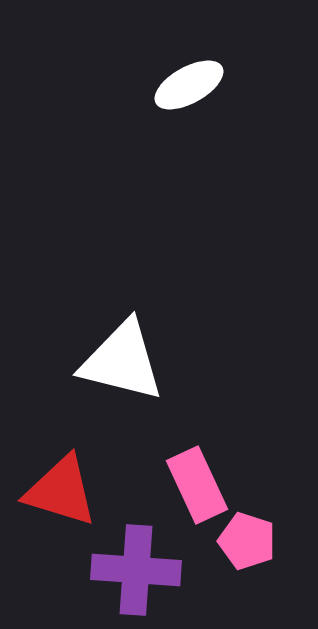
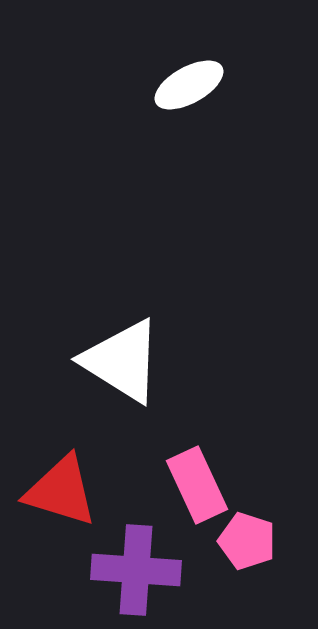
white triangle: rotated 18 degrees clockwise
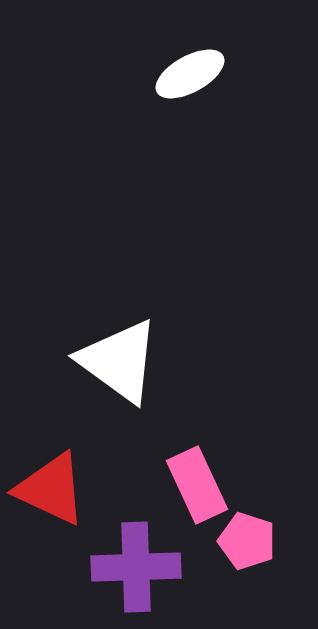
white ellipse: moved 1 px right, 11 px up
white triangle: moved 3 px left; rotated 4 degrees clockwise
red triangle: moved 10 px left, 2 px up; rotated 8 degrees clockwise
purple cross: moved 3 px up; rotated 6 degrees counterclockwise
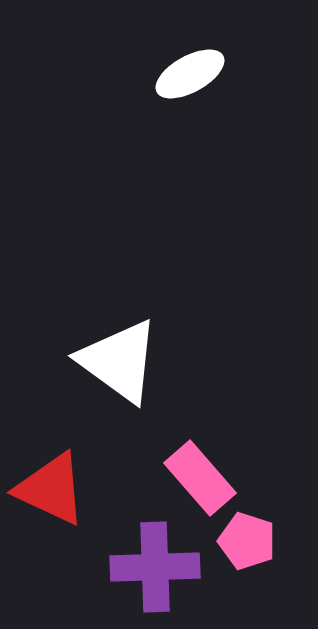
pink rectangle: moved 3 px right, 7 px up; rotated 16 degrees counterclockwise
purple cross: moved 19 px right
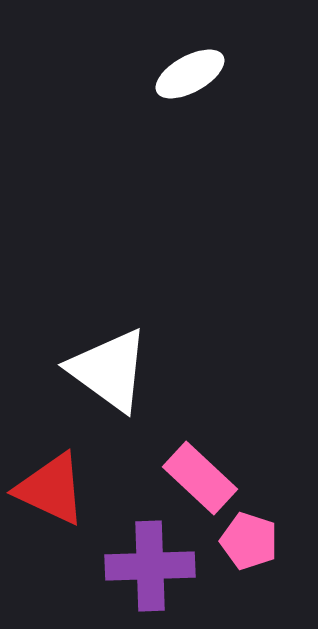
white triangle: moved 10 px left, 9 px down
pink rectangle: rotated 6 degrees counterclockwise
pink pentagon: moved 2 px right
purple cross: moved 5 px left, 1 px up
